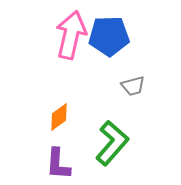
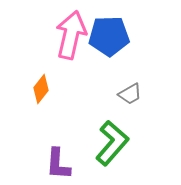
gray trapezoid: moved 3 px left, 8 px down; rotated 15 degrees counterclockwise
orange diamond: moved 18 px left, 28 px up; rotated 16 degrees counterclockwise
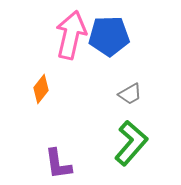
green L-shape: moved 19 px right
purple L-shape: rotated 12 degrees counterclockwise
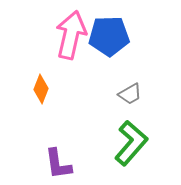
orange diamond: rotated 16 degrees counterclockwise
